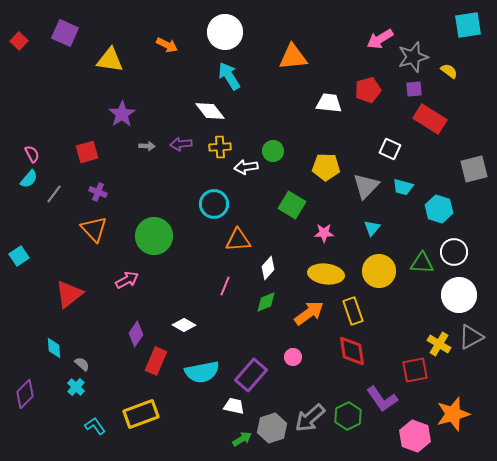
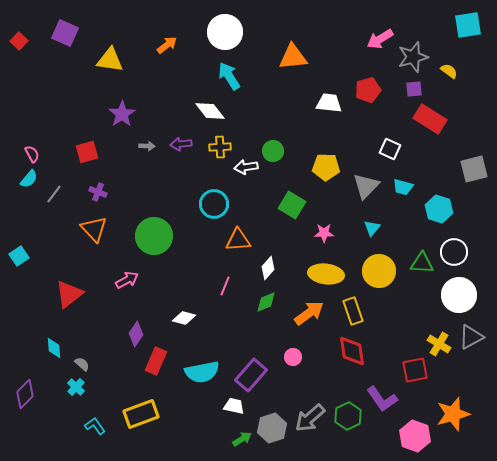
orange arrow at (167, 45): rotated 65 degrees counterclockwise
white diamond at (184, 325): moved 7 px up; rotated 15 degrees counterclockwise
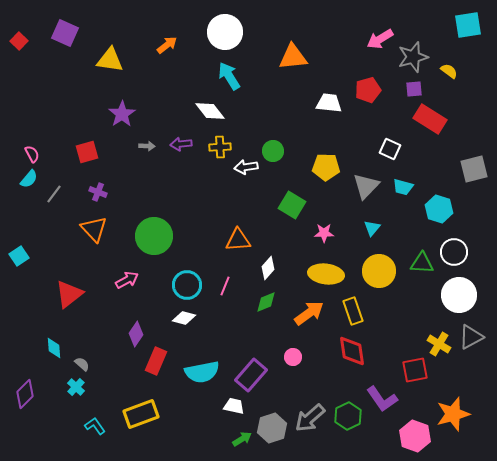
cyan circle at (214, 204): moved 27 px left, 81 px down
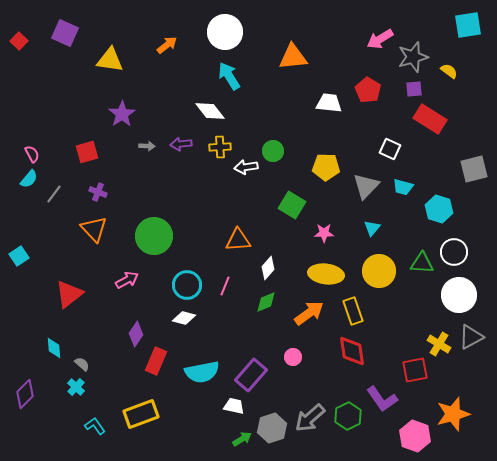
red pentagon at (368, 90): rotated 25 degrees counterclockwise
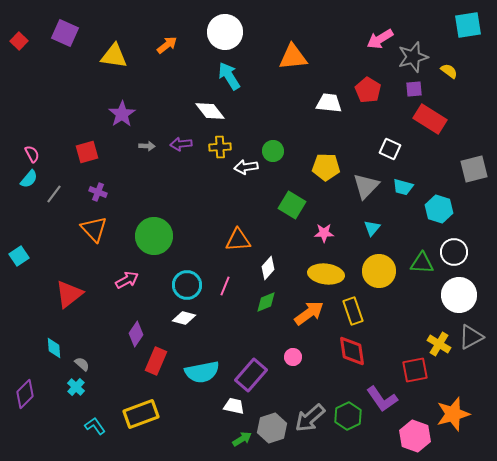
yellow triangle at (110, 60): moved 4 px right, 4 px up
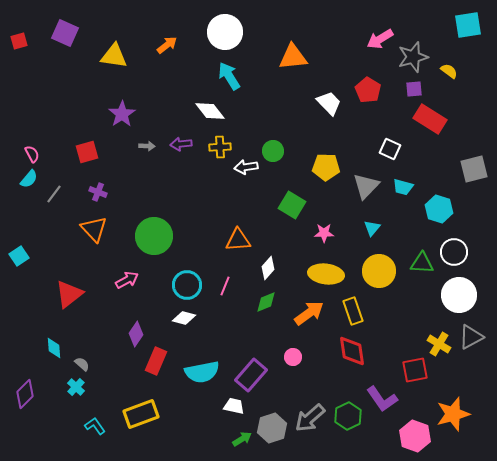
red square at (19, 41): rotated 30 degrees clockwise
white trapezoid at (329, 103): rotated 40 degrees clockwise
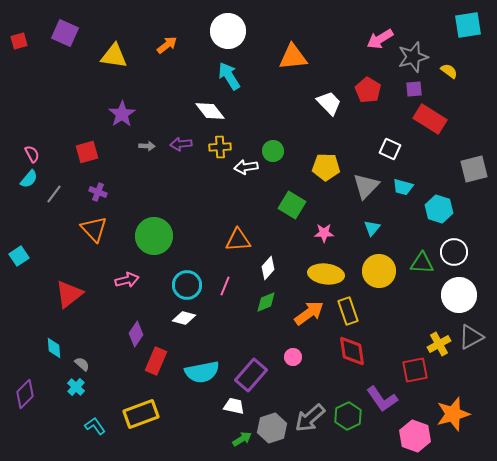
white circle at (225, 32): moved 3 px right, 1 px up
pink arrow at (127, 280): rotated 15 degrees clockwise
yellow rectangle at (353, 311): moved 5 px left
yellow cross at (439, 344): rotated 30 degrees clockwise
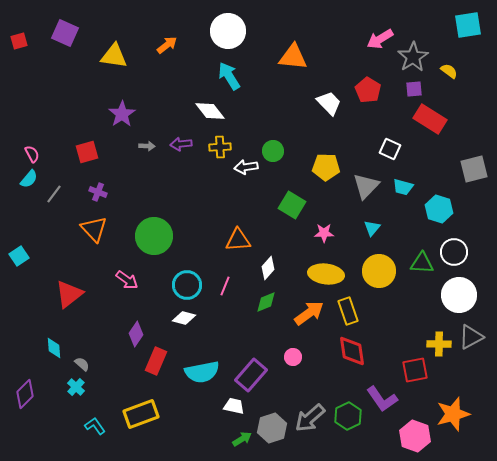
orange triangle at (293, 57): rotated 12 degrees clockwise
gray star at (413, 57): rotated 16 degrees counterclockwise
pink arrow at (127, 280): rotated 50 degrees clockwise
yellow cross at (439, 344): rotated 30 degrees clockwise
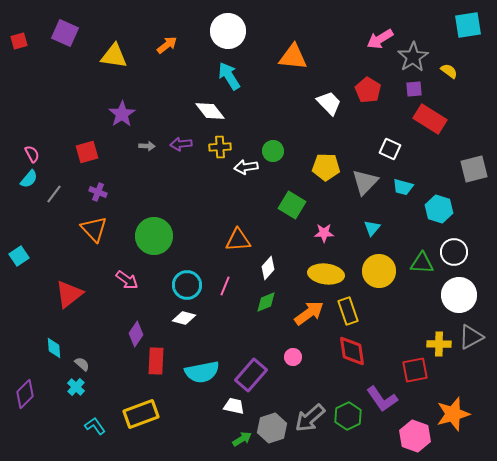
gray triangle at (366, 186): moved 1 px left, 4 px up
red rectangle at (156, 361): rotated 20 degrees counterclockwise
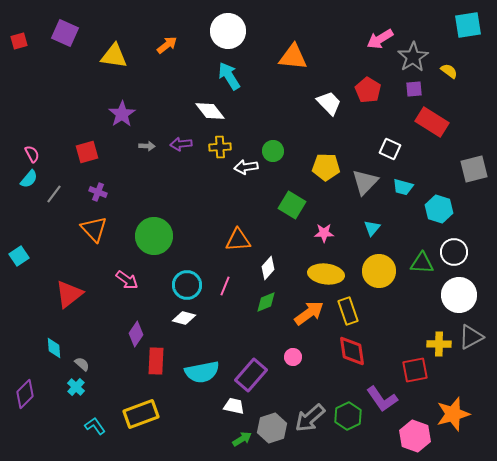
red rectangle at (430, 119): moved 2 px right, 3 px down
